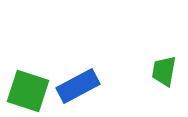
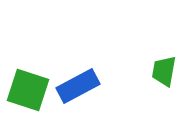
green square: moved 1 px up
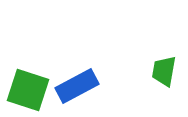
blue rectangle: moved 1 px left
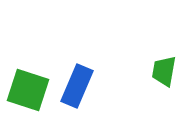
blue rectangle: rotated 39 degrees counterclockwise
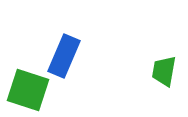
blue rectangle: moved 13 px left, 30 px up
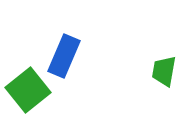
green square: rotated 33 degrees clockwise
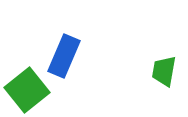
green square: moved 1 px left
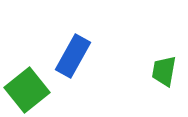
blue rectangle: moved 9 px right; rotated 6 degrees clockwise
